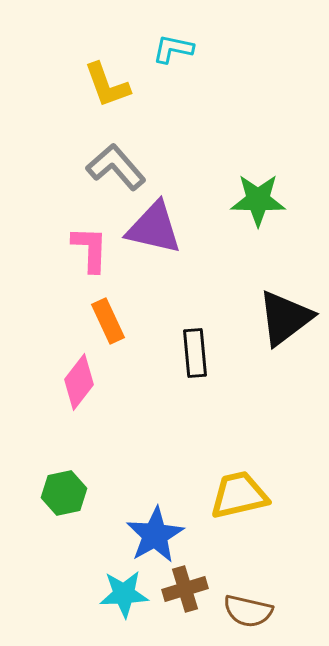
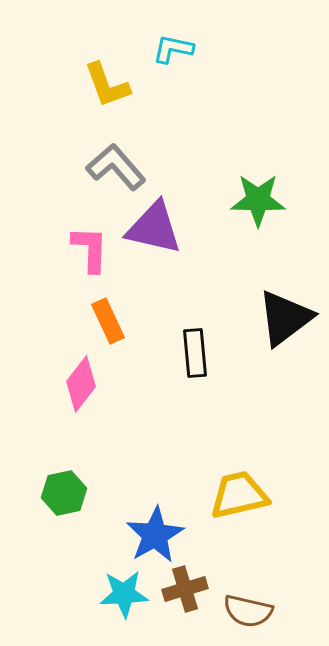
pink diamond: moved 2 px right, 2 px down
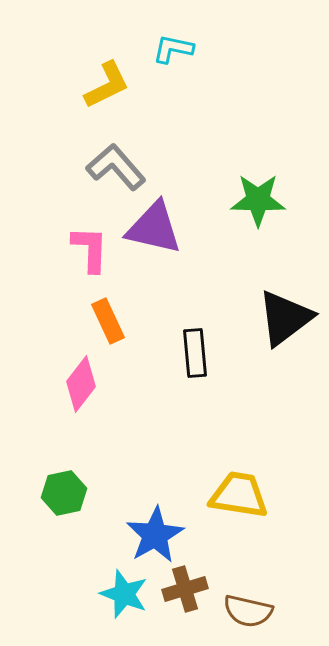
yellow L-shape: rotated 96 degrees counterclockwise
yellow trapezoid: rotated 22 degrees clockwise
cyan star: rotated 24 degrees clockwise
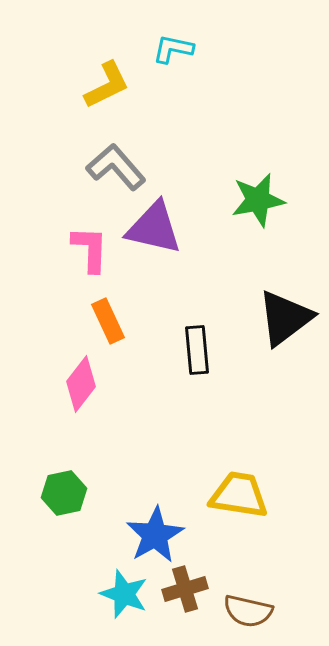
green star: rotated 12 degrees counterclockwise
black rectangle: moved 2 px right, 3 px up
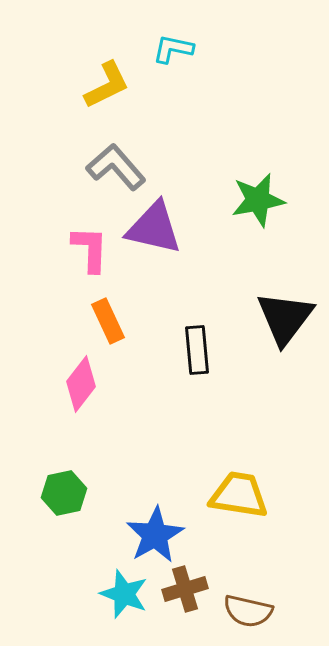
black triangle: rotated 16 degrees counterclockwise
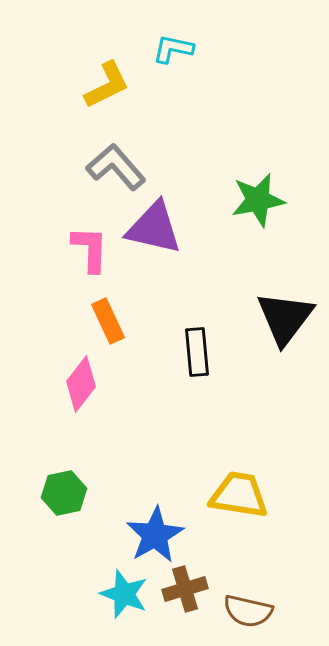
black rectangle: moved 2 px down
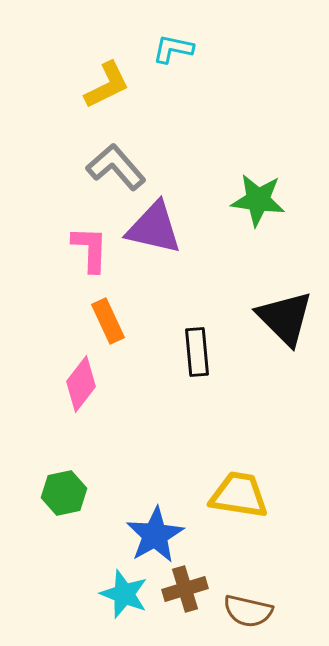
green star: rotated 18 degrees clockwise
black triangle: rotated 22 degrees counterclockwise
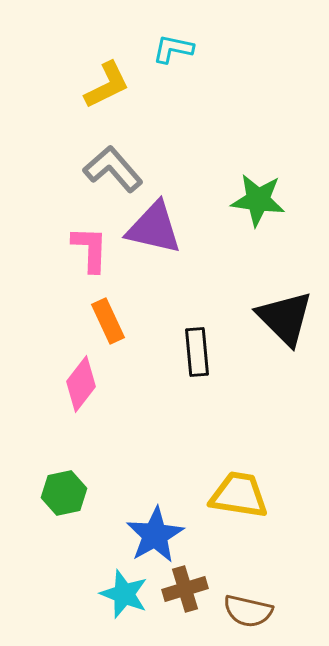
gray L-shape: moved 3 px left, 2 px down
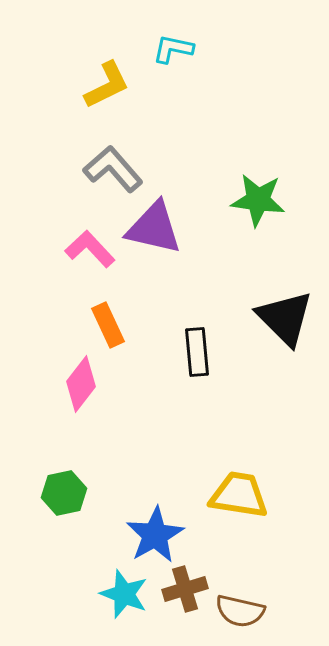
pink L-shape: rotated 45 degrees counterclockwise
orange rectangle: moved 4 px down
brown semicircle: moved 8 px left
